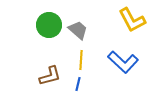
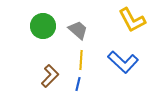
green circle: moved 6 px left, 1 px down
brown L-shape: rotated 30 degrees counterclockwise
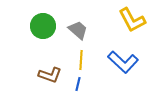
brown L-shape: moved 1 px up; rotated 65 degrees clockwise
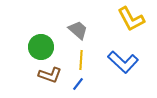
yellow L-shape: moved 1 px left, 1 px up
green circle: moved 2 px left, 21 px down
blue line: rotated 24 degrees clockwise
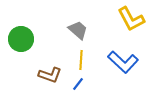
green circle: moved 20 px left, 8 px up
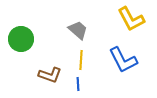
blue L-shape: moved 2 px up; rotated 20 degrees clockwise
blue line: rotated 40 degrees counterclockwise
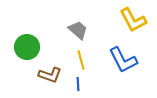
yellow L-shape: moved 2 px right, 1 px down
green circle: moved 6 px right, 8 px down
yellow line: rotated 18 degrees counterclockwise
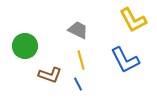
gray trapezoid: rotated 15 degrees counterclockwise
green circle: moved 2 px left, 1 px up
blue L-shape: moved 2 px right
blue line: rotated 24 degrees counterclockwise
